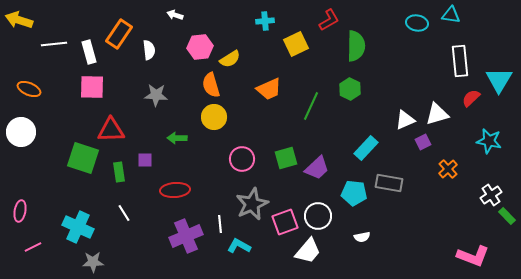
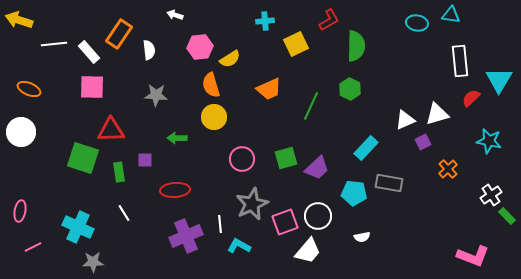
white rectangle at (89, 52): rotated 25 degrees counterclockwise
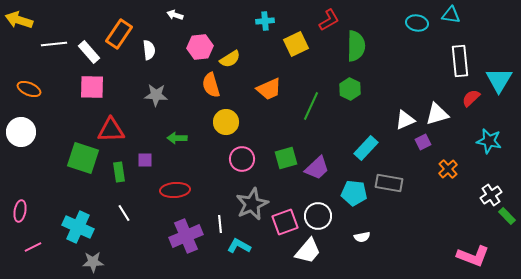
yellow circle at (214, 117): moved 12 px right, 5 px down
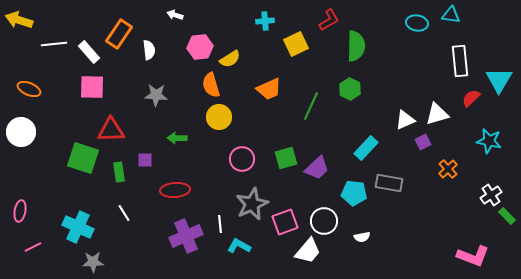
yellow circle at (226, 122): moved 7 px left, 5 px up
white circle at (318, 216): moved 6 px right, 5 px down
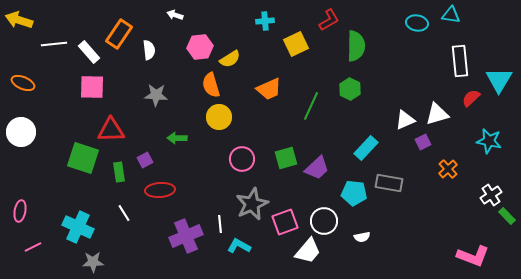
orange ellipse at (29, 89): moved 6 px left, 6 px up
purple square at (145, 160): rotated 28 degrees counterclockwise
red ellipse at (175, 190): moved 15 px left
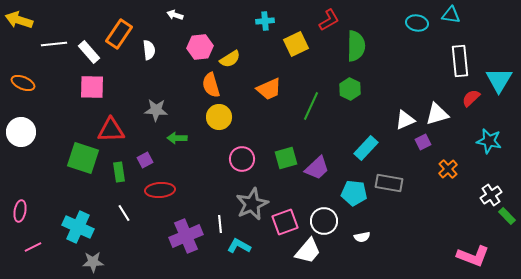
gray star at (156, 95): moved 15 px down
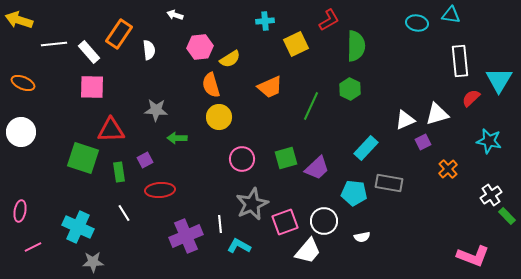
orange trapezoid at (269, 89): moved 1 px right, 2 px up
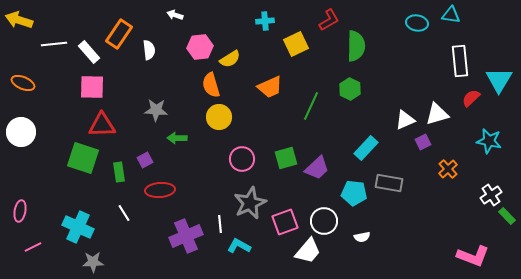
red triangle at (111, 130): moved 9 px left, 5 px up
gray star at (252, 204): moved 2 px left, 1 px up
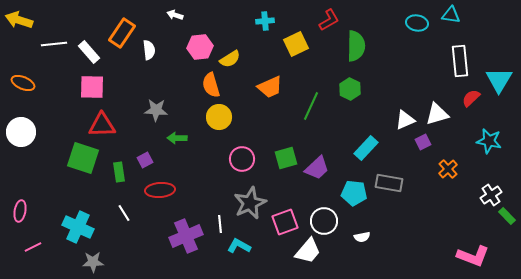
orange rectangle at (119, 34): moved 3 px right, 1 px up
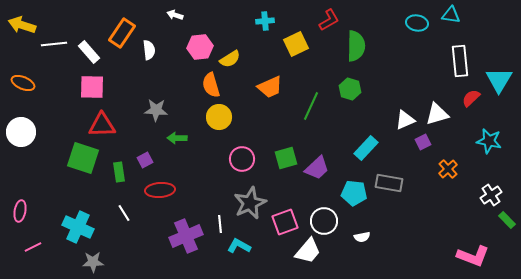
yellow arrow at (19, 20): moved 3 px right, 5 px down
green hexagon at (350, 89): rotated 10 degrees counterclockwise
green rectangle at (507, 216): moved 4 px down
